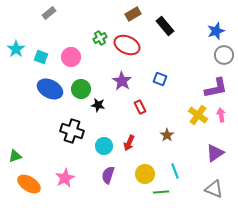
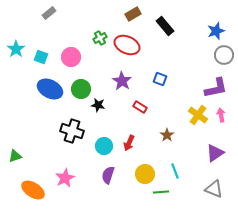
red rectangle: rotated 32 degrees counterclockwise
orange ellipse: moved 4 px right, 6 px down
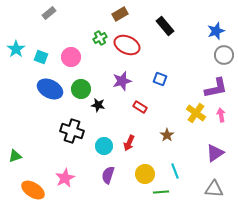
brown rectangle: moved 13 px left
purple star: rotated 24 degrees clockwise
yellow cross: moved 2 px left, 2 px up
gray triangle: rotated 18 degrees counterclockwise
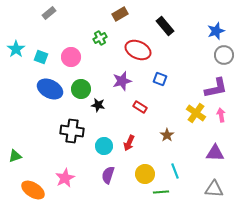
red ellipse: moved 11 px right, 5 px down
black cross: rotated 10 degrees counterclockwise
purple triangle: rotated 36 degrees clockwise
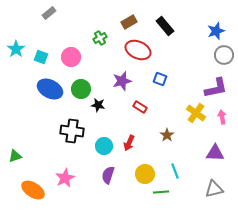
brown rectangle: moved 9 px right, 8 px down
pink arrow: moved 1 px right, 2 px down
gray triangle: rotated 18 degrees counterclockwise
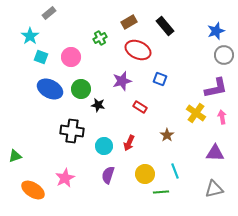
cyan star: moved 14 px right, 13 px up
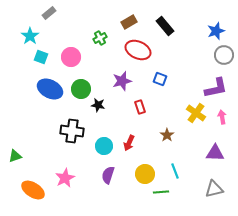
red rectangle: rotated 40 degrees clockwise
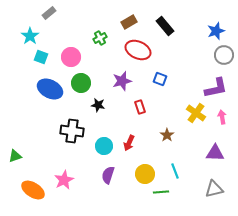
green circle: moved 6 px up
pink star: moved 1 px left, 2 px down
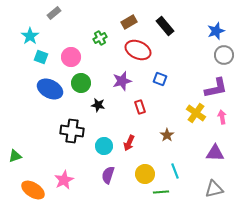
gray rectangle: moved 5 px right
